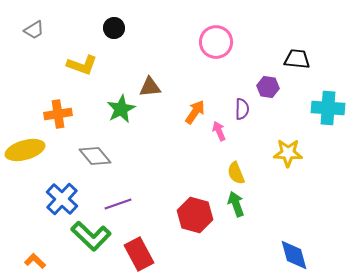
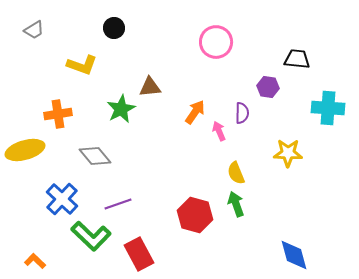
purple semicircle: moved 4 px down
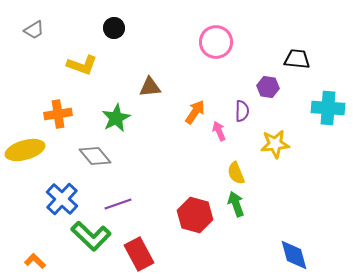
green star: moved 5 px left, 9 px down
purple semicircle: moved 2 px up
yellow star: moved 13 px left, 9 px up; rotated 8 degrees counterclockwise
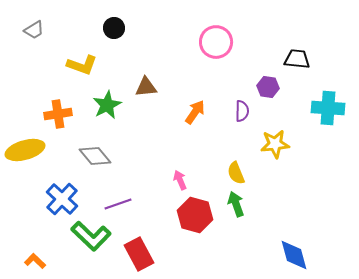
brown triangle: moved 4 px left
green star: moved 9 px left, 13 px up
pink arrow: moved 39 px left, 49 px down
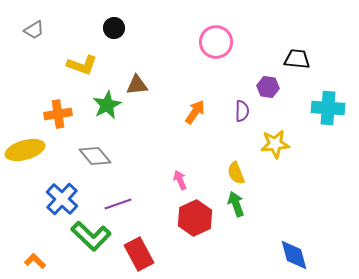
brown triangle: moved 9 px left, 2 px up
red hexagon: moved 3 px down; rotated 20 degrees clockwise
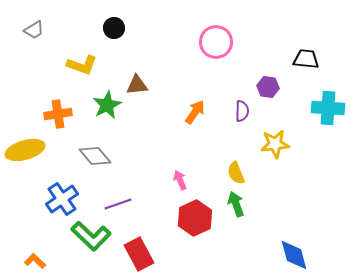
black trapezoid: moved 9 px right
blue cross: rotated 12 degrees clockwise
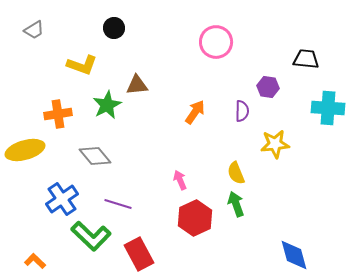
purple line: rotated 36 degrees clockwise
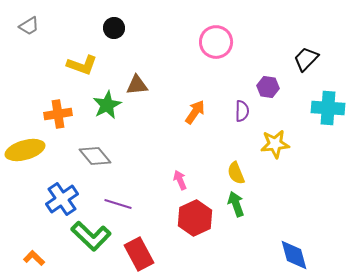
gray trapezoid: moved 5 px left, 4 px up
black trapezoid: rotated 52 degrees counterclockwise
orange L-shape: moved 1 px left, 3 px up
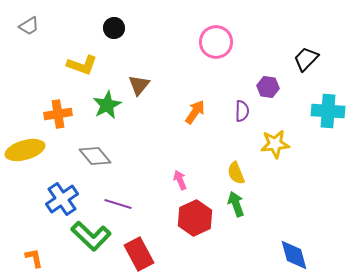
brown triangle: moved 2 px right; rotated 45 degrees counterclockwise
cyan cross: moved 3 px down
orange L-shape: rotated 35 degrees clockwise
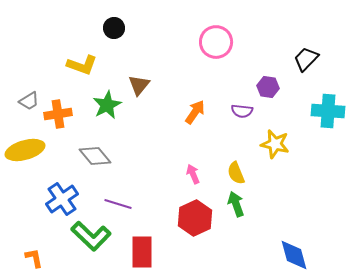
gray trapezoid: moved 75 px down
purple semicircle: rotated 95 degrees clockwise
yellow star: rotated 20 degrees clockwise
pink arrow: moved 13 px right, 6 px up
red rectangle: moved 3 px right, 2 px up; rotated 28 degrees clockwise
